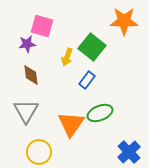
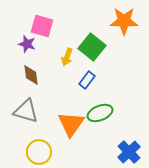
purple star: rotated 24 degrees clockwise
gray triangle: rotated 44 degrees counterclockwise
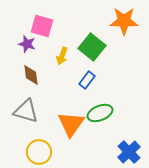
yellow arrow: moved 5 px left, 1 px up
